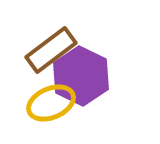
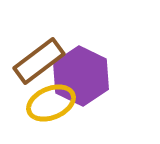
brown rectangle: moved 12 px left, 11 px down
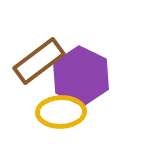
yellow ellipse: moved 10 px right, 9 px down; rotated 21 degrees clockwise
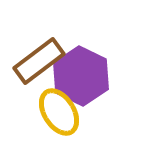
yellow ellipse: moved 2 px left; rotated 60 degrees clockwise
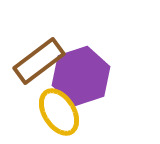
purple hexagon: rotated 16 degrees clockwise
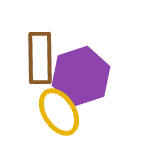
brown rectangle: moved 1 px right, 3 px up; rotated 54 degrees counterclockwise
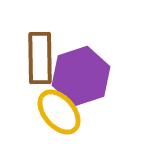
yellow ellipse: rotated 9 degrees counterclockwise
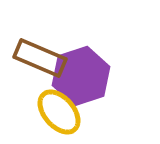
brown rectangle: rotated 66 degrees counterclockwise
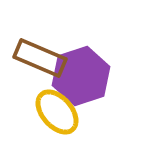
yellow ellipse: moved 2 px left
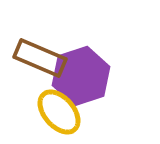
yellow ellipse: moved 2 px right
